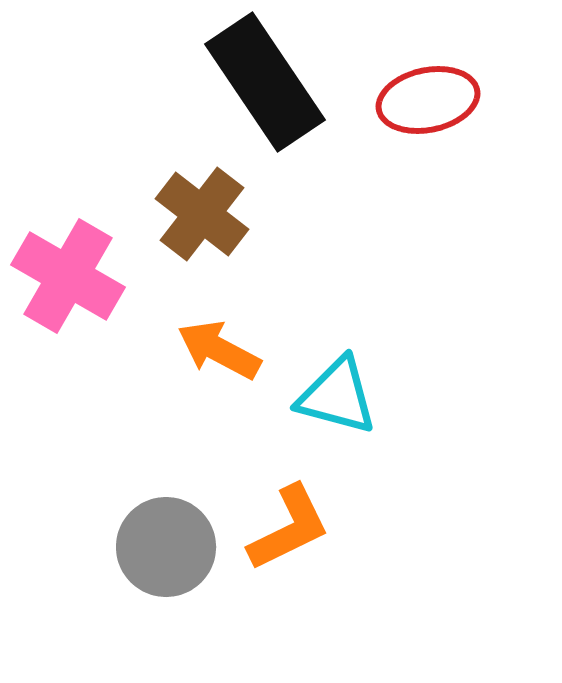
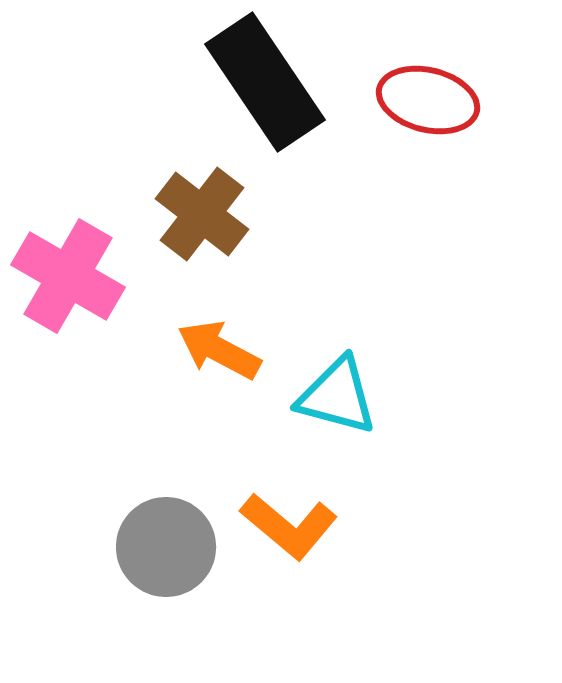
red ellipse: rotated 26 degrees clockwise
orange L-shape: moved 2 px up; rotated 66 degrees clockwise
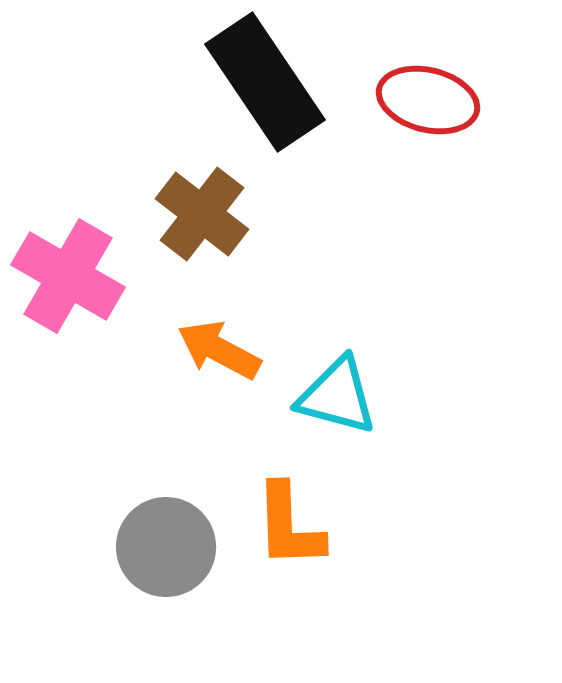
orange L-shape: rotated 48 degrees clockwise
